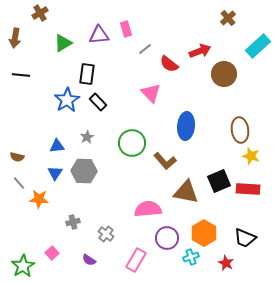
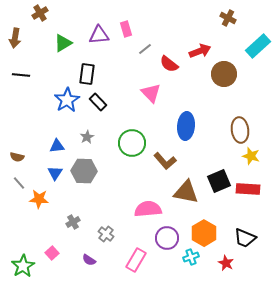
brown cross at (228, 18): rotated 21 degrees counterclockwise
gray cross at (73, 222): rotated 16 degrees counterclockwise
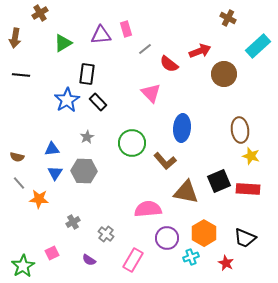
purple triangle at (99, 35): moved 2 px right
blue ellipse at (186, 126): moved 4 px left, 2 px down
blue triangle at (57, 146): moved 5 px left, 3 px down
pink square at (52, 253): rotated 16 degrees clockwise
pink rectangle at (136, 260): moved 3 px left
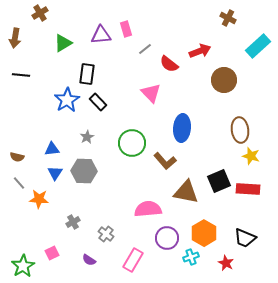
brown circle at (224, 74): moved 6 px down
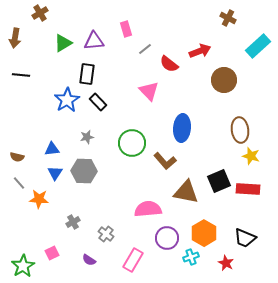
purple triangle at (101, 35): moved 7 px left, 6 px down
pink triangle at (151, 93): moved 2 px left, 2 px up
gray star at (87, 137): rotated 16 degrees clockwise
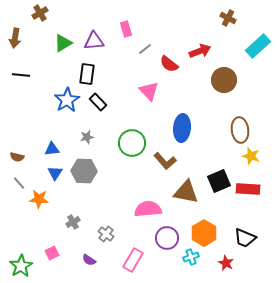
green star at (23, 266): moved 2 px left
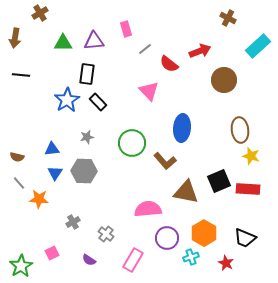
green triangle at (63, 43): rotated 30 degrees clockwise
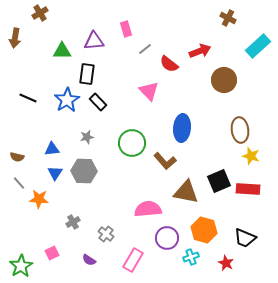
green triangle at (63, 43): moved 1 px left, 8 px down
black line at (21, 75): moved 7 px right, 23 px down; rotated 18 degrees clockwise
orange hexagon at (204, 233): moved 3 px up; rotated 15 degrees counterclockwise
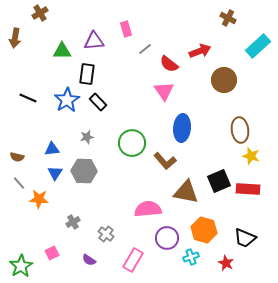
pink triangle at (149, 91): moved 15 px right; rotated 10 degrees clockwise
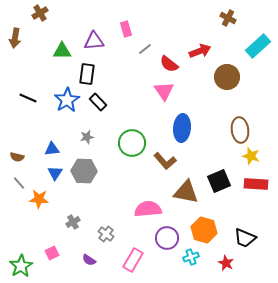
brown circle at (224, 80): moved 3 px right, 3 px up
red rectangle at (248, 189): moved 8 px right, 5 px up
